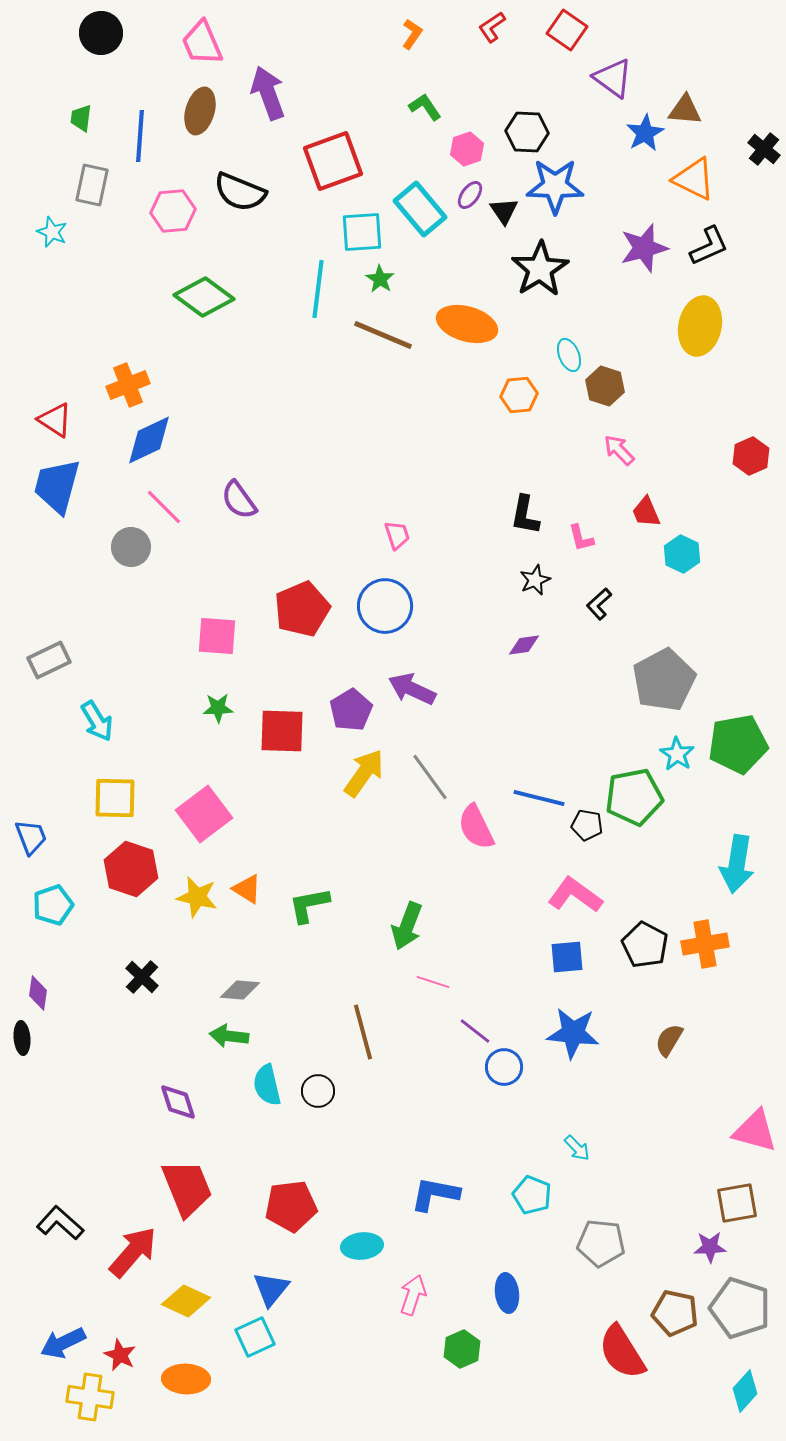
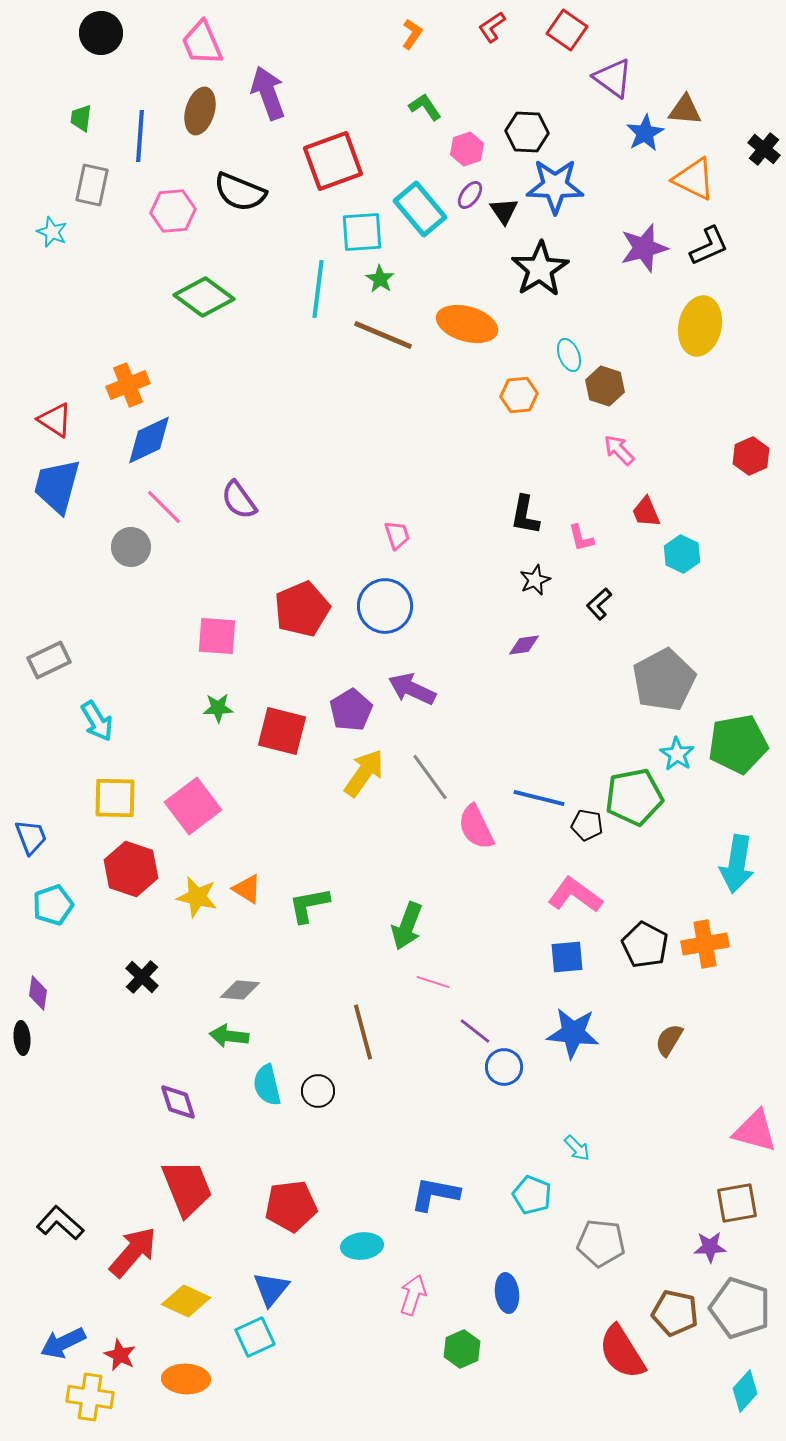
red square at (282, 731): rotated 12 degrees clockwise
pink square at (204, 814): moved 11 px left, 8 px up
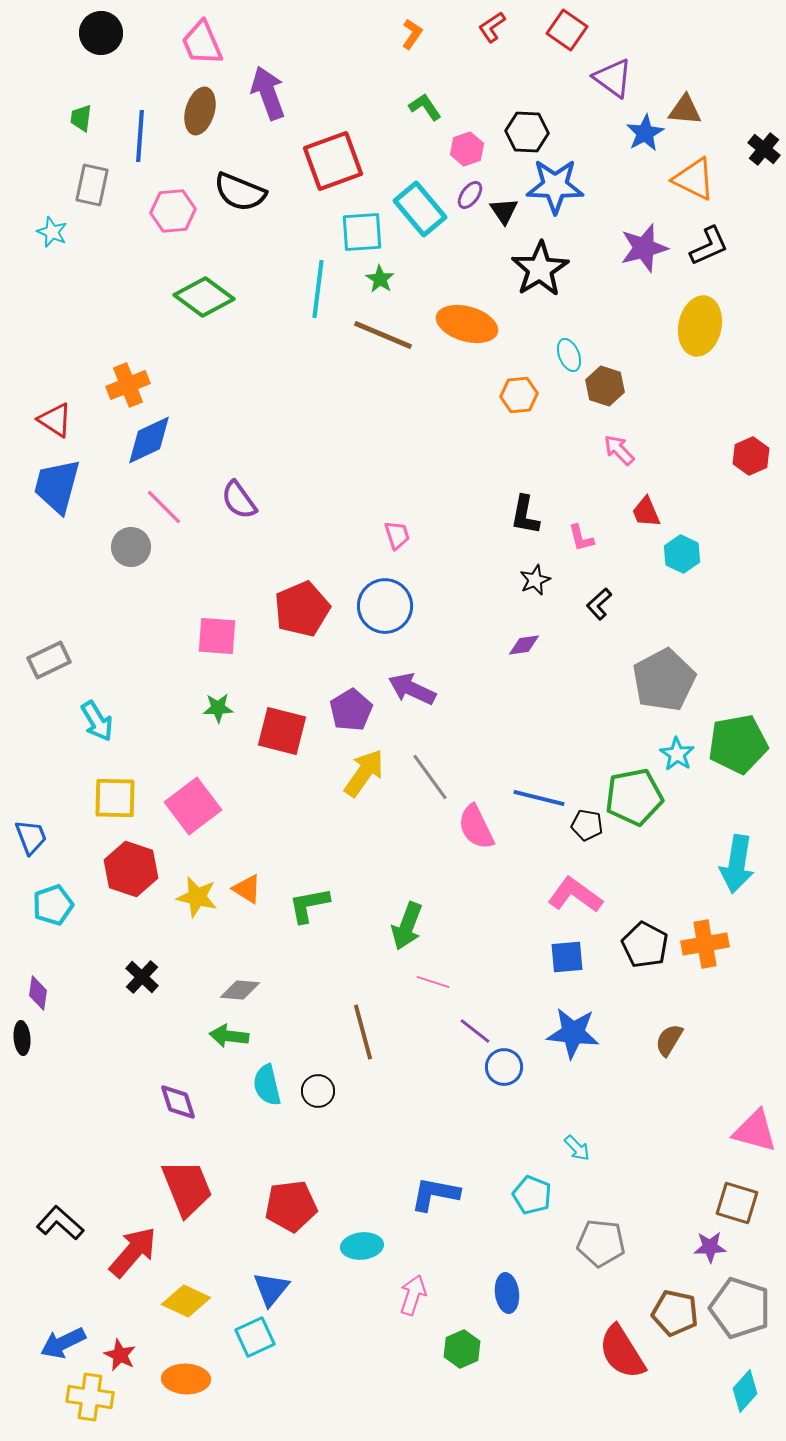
brown square at (737, 1203): rotated 27 degrees clockwise
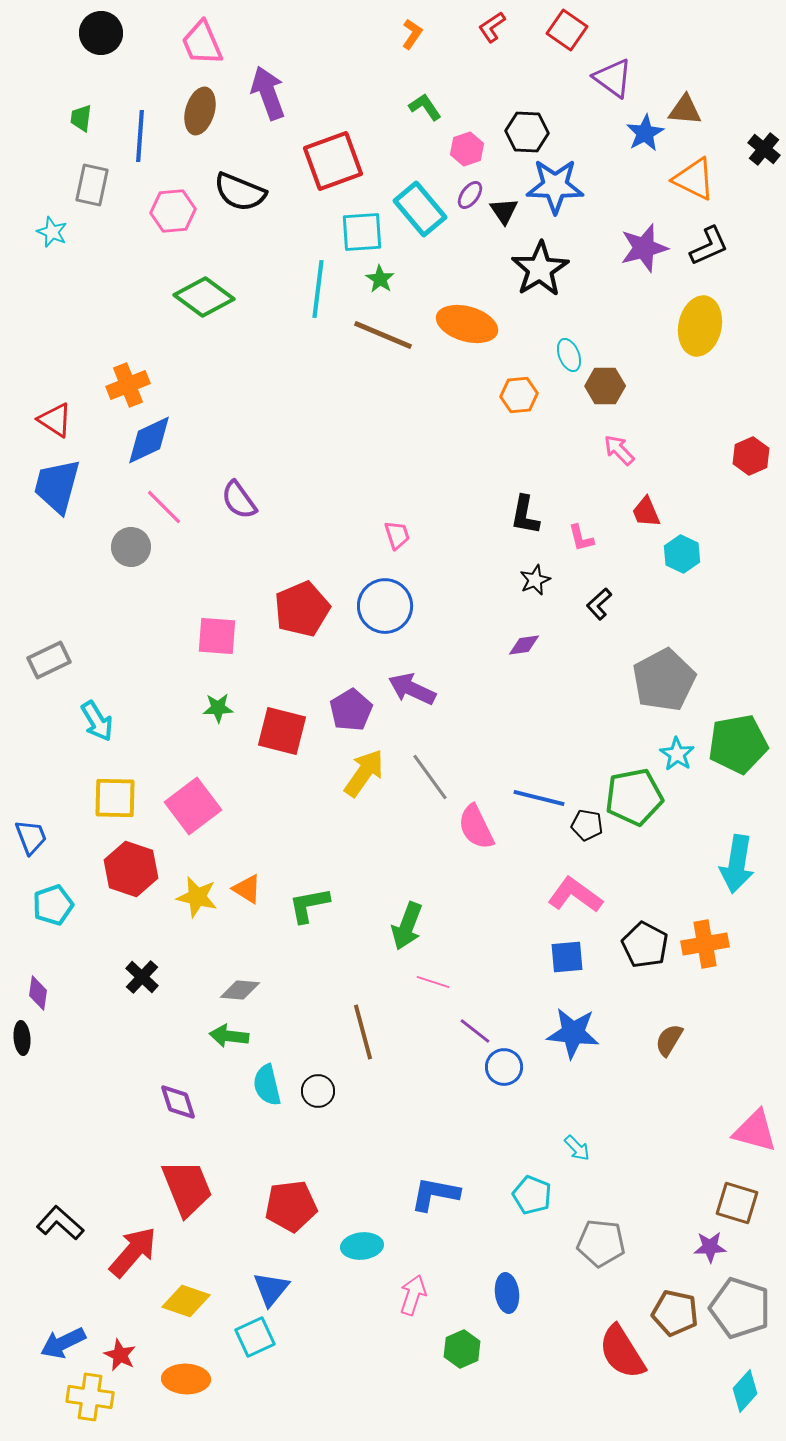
brown hexagon at (605, 386): rotated 18 degrees counterclockwise
yellow diamond at (186, 1301): rotated 6 degrees counterclockwise
